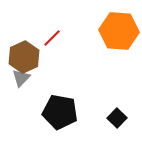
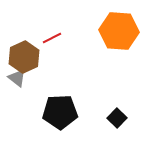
red line: rotated 18 degrees clockwise
gray triangle: moved 4 px left; rotated 36 degrees counterclockwise
black pentagon: rotated 12 degrees counterclockwise
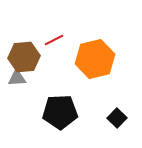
orange hexagon: moved 24 px left, 28 px down; rotated 18 degrees counterclockwise
red line: moved 2 px right, 2 px down
brown hexagon: rotated 20 degrees clockwise
gray triangle: rotated 42 degrees counterclockwise
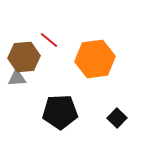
red line: moved 5 px left; rotated 66 degrees clockwise
orange hexagon: rotated 6 degrees clockwise
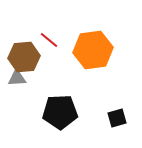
orange hexagon: moved 2 px left, 9 px up
black square: rotated 30 degrees clockwise
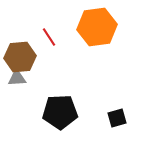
red line: moved 3 px up; rotated 18 degrees clockwise
orange hexagon: moved 4 px right, 23 px up
brown hexagon: moved 4 px left
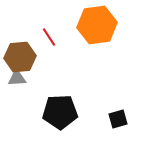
orange hexagon: moved 2 px up
black square: moved 1 px right, 1 px down
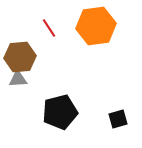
orange hexagon: moved 1 px left, 1 px down
red line: moved 9 px up
gray triangle: moved 1 px right, 1 px down
black pentagon: rotated 12 degrees counterclockwise
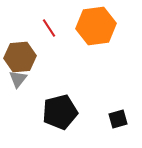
gray triangle: rotated 48 degrees counterclockwise
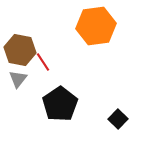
red line: moved 6 px left, 34 px down
brown hexagon: moved 7 px up; rotated 16 degrees clockwise
black pentagon: moved 8 px up; rotated 20 degrees counterclockwise
black square: rotated 30 degrees counterclockwise
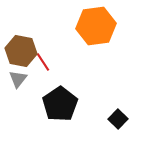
brown hexagon: moved 1 px right, 1 px down
